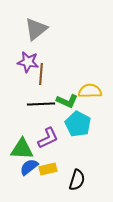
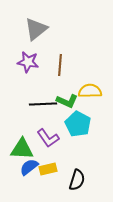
brown line: moved 19 px right, 9 px up
black line: moved 2 px right
purple L-shape: rotated 80 degrees clockwise
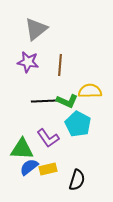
black line: moved 2 px right, 3 px up
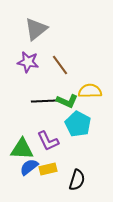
brown line: rotated 40 degrees counterclockwise
purple L-shape: moved 3 px down; rotated 10 degrees clockwise
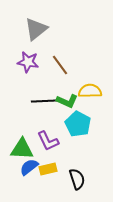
black semicircle: moved 1 px up; rotated 35 degrees counterclockwise
